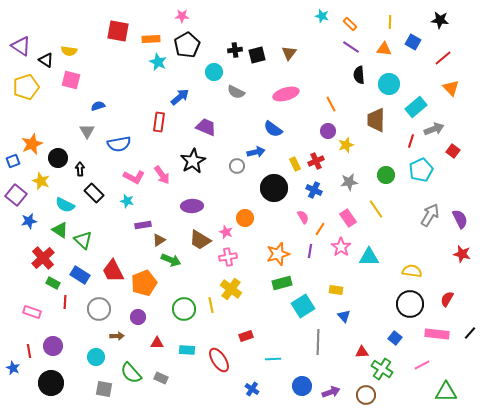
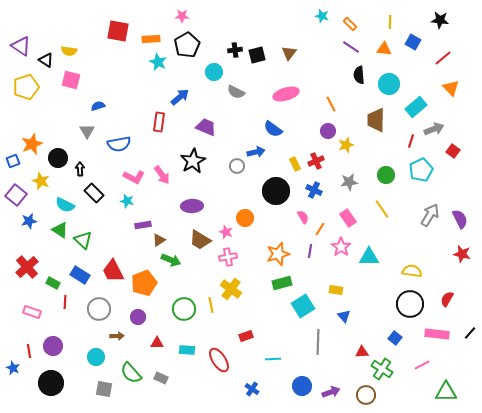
black circle at (274, 188): moved 2 px right, 3 px down
yellow line at (376, 209): moved 6 px right
red cross at (43, 258): moved 16 px left, 9 px down
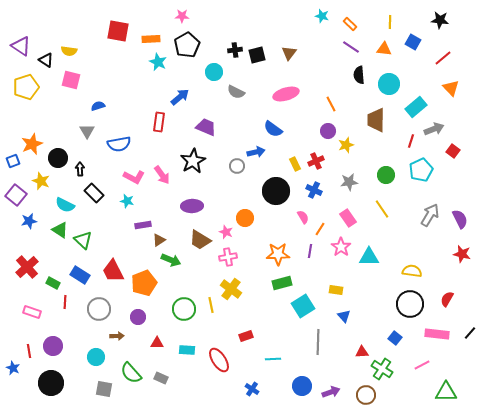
orange star at (278, 254): rotated 15 degrees clockwise
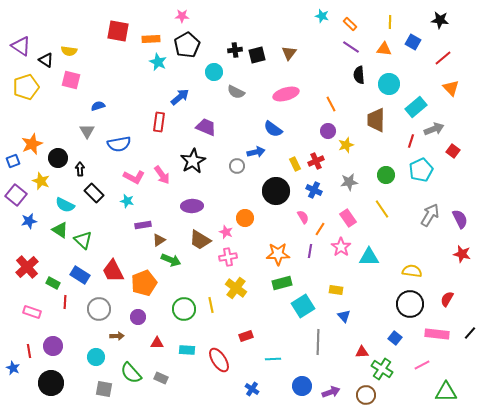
yellow cross at (231, 289): moved 5 px right, 1 px up
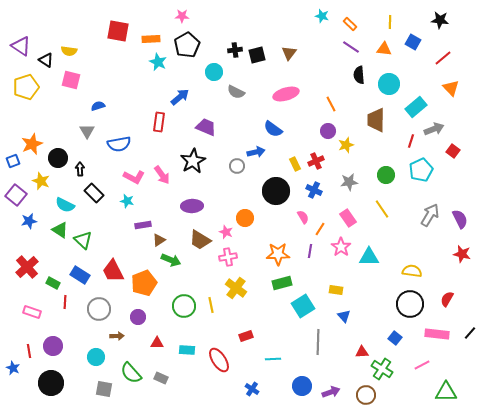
green circle at (184, 309): moved 3 px up
